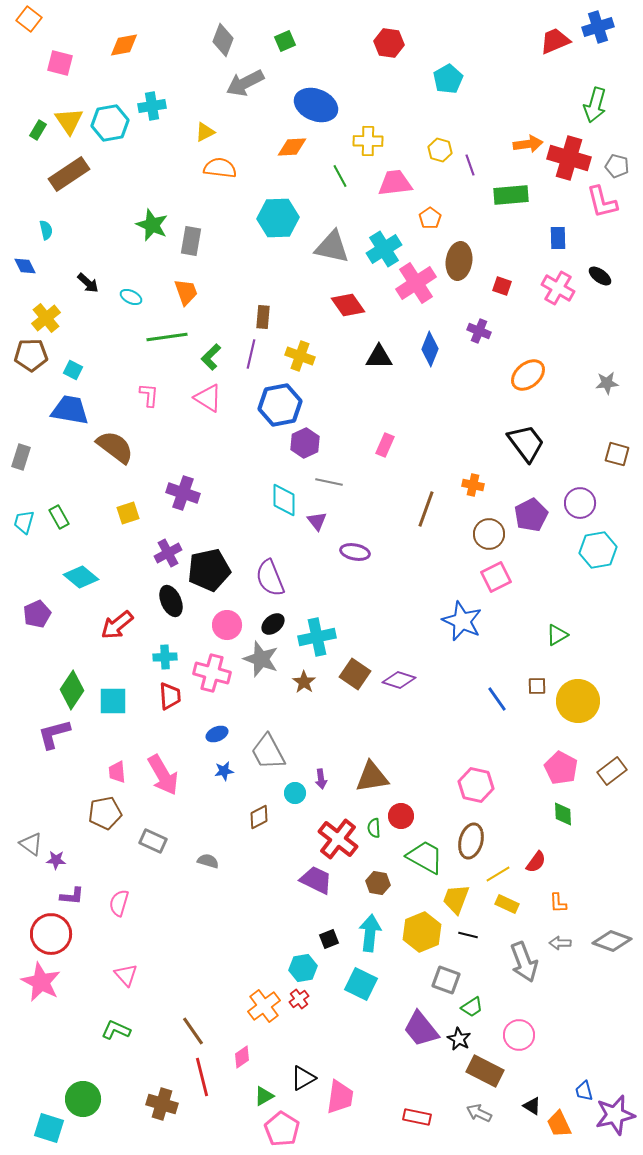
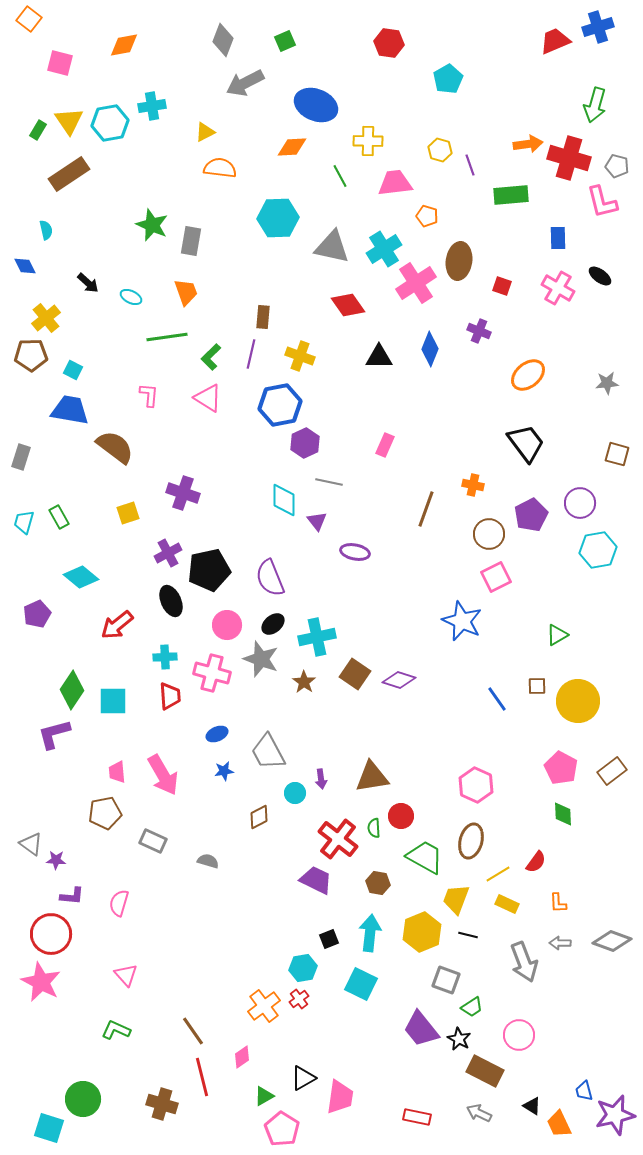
orange pentagon at (430, 218): moved 3 px left, 2 px up; rotated 20 degrees counterclockwise
pink hexagon at (476, 785): rotated 12 degrees clockwise
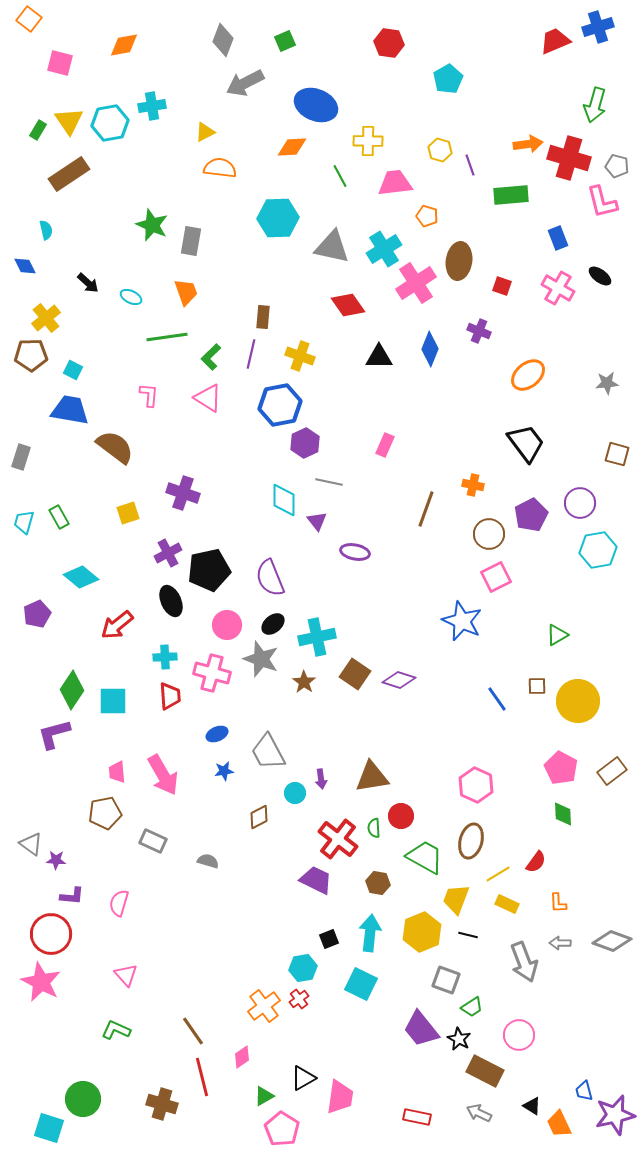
blue rectangle at (558, 238): rotated 20 degrees counterclockwise
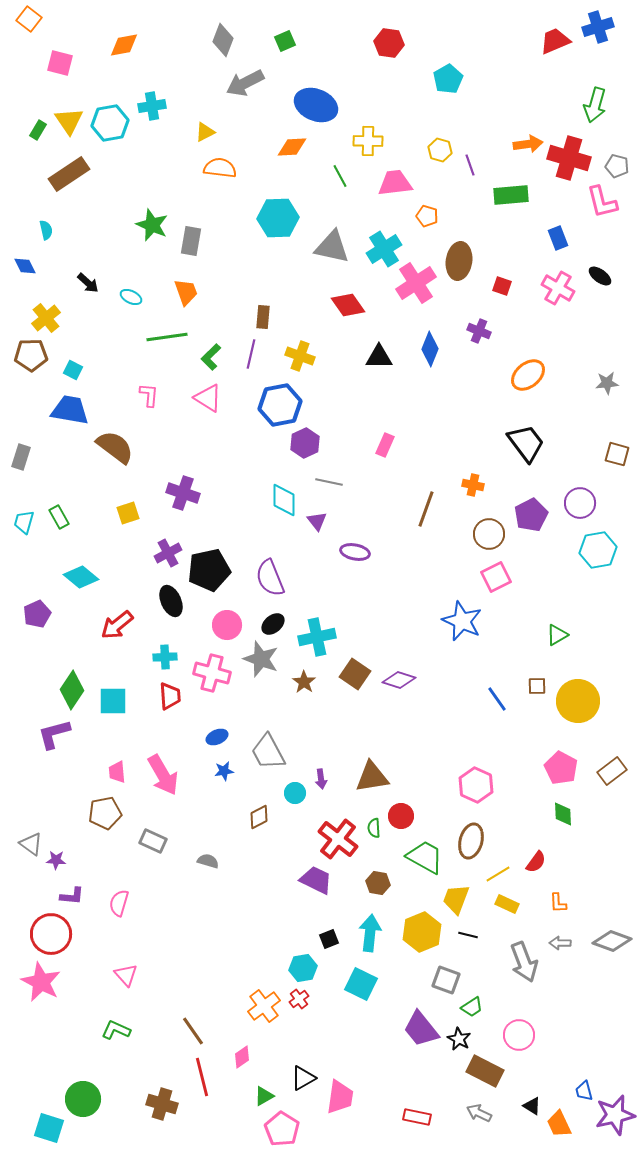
blue ellipse at (217, 734): moved 3 px down
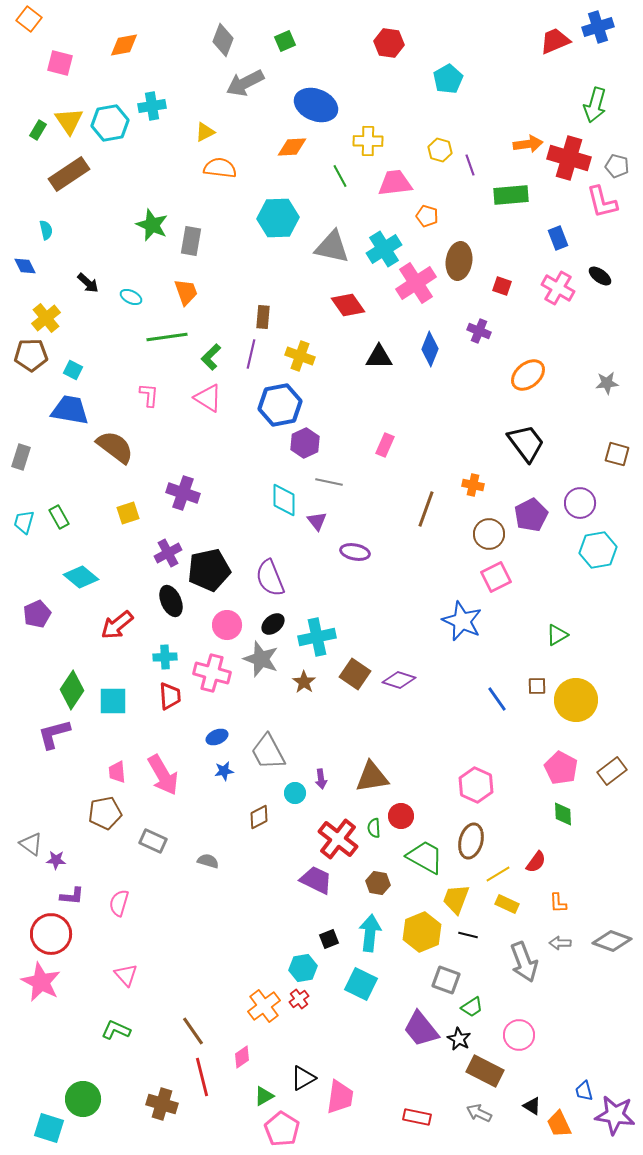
yellow circle at (578, 701): moved 2 px left, 1 px up
purple star at (615, 1115): rotated 21 degrees clockwise
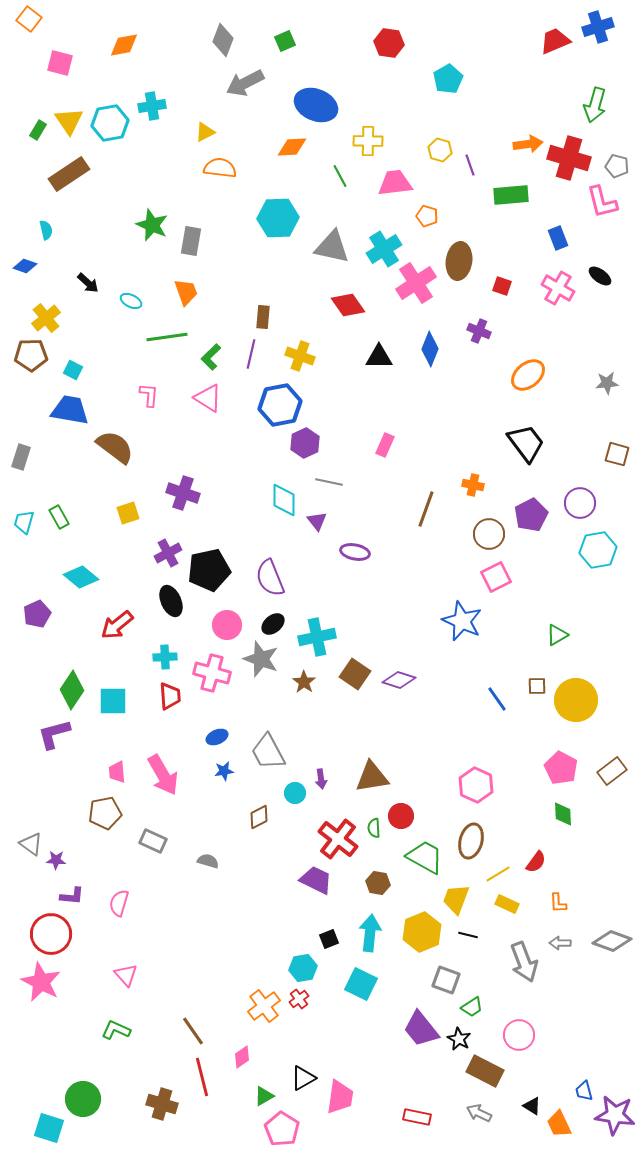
blue diamond at (25, 266): rotated 45 degrees counterclockwise
cyan ellipse at (131, 297): moved 4 px down
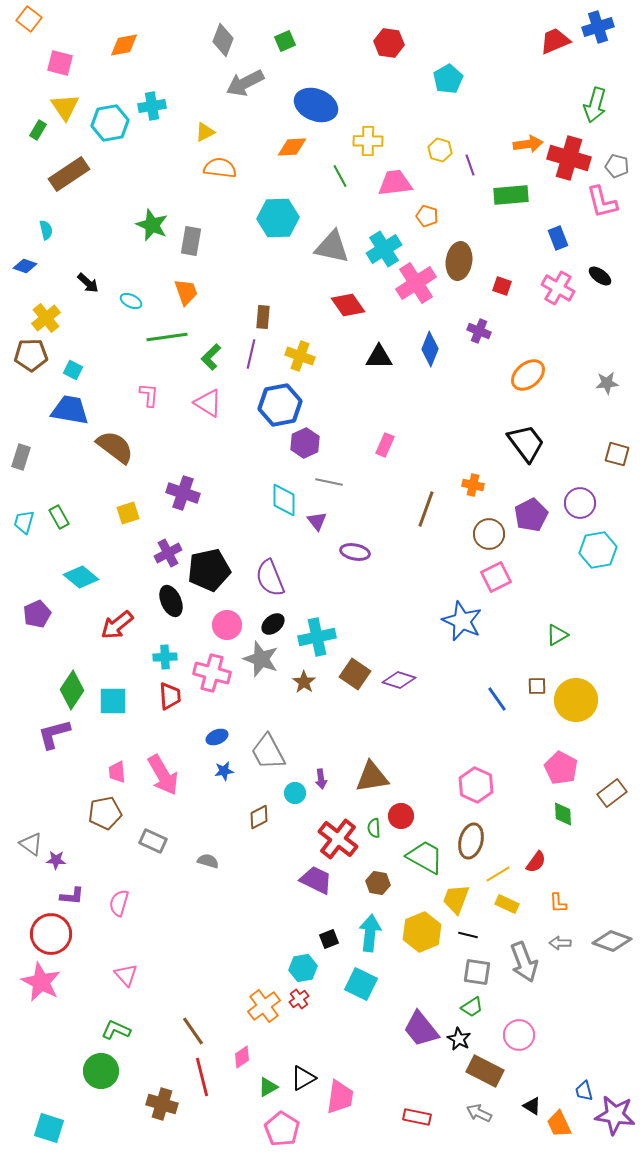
yellow triangle at (69, 121): moved 4 px left, 14 px up
pink triangle at (208, 398): moved 5 px down
brown rectangle at (612, 771): moved 22 px down
gray square at (446, 980): moved 31 px right, 8 px up; rotated 12 degrees counterclockwise
green triangle at (264, 1096): moved 4 px right, 9 px up
green circle at (83, 1099): moved 18 px right, 28 px up
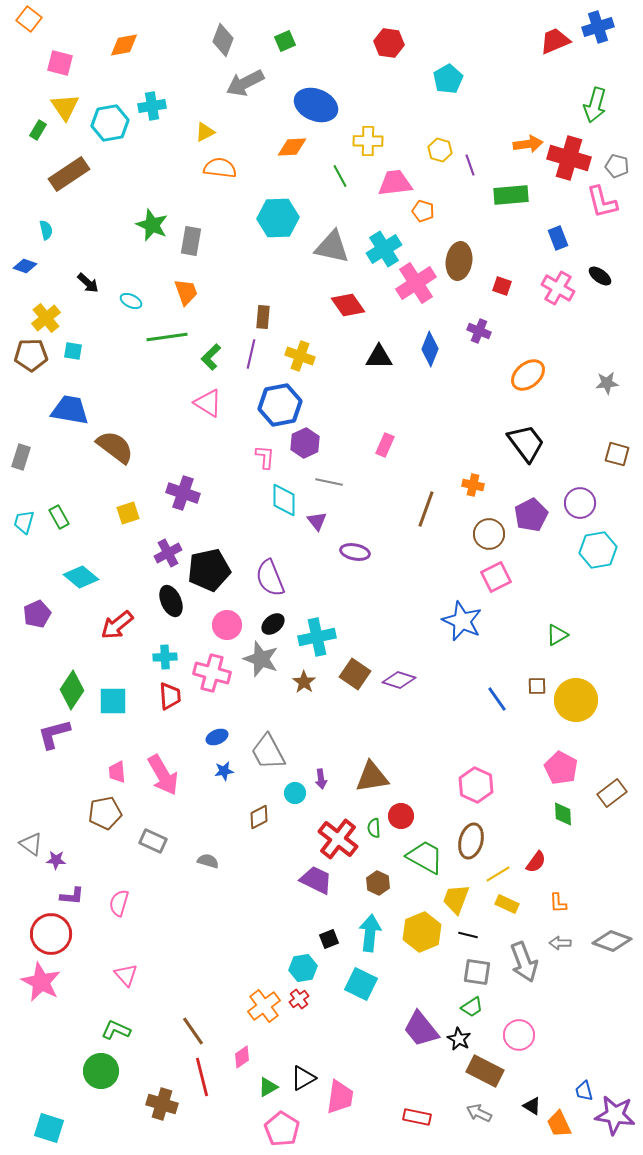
orange pentagon at (427, 216): moved 4 px left, 5 px up
cyan square at (73, 370): moved 19 px up; rotated 18 degrees counterclockwise
pink L-shape at (149, 395): moved 116 px right, 62 px down
brown hexagon at (378, 883): rotated 15 degrees clockwise
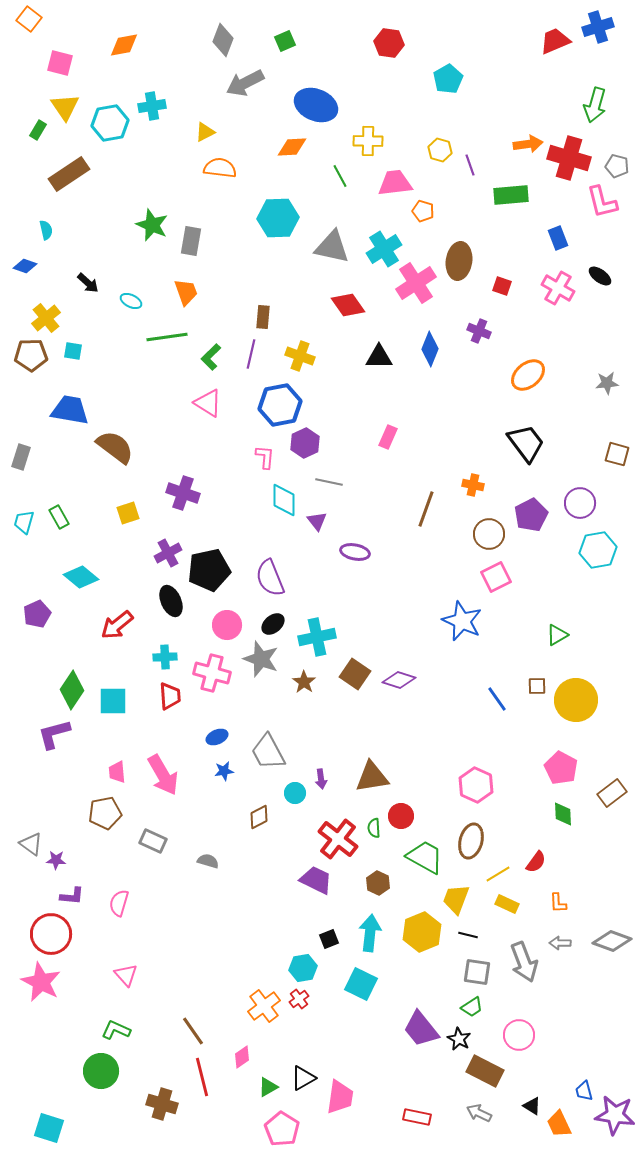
pink rectangle at (385, 445): moved 3 px right, 8 px up
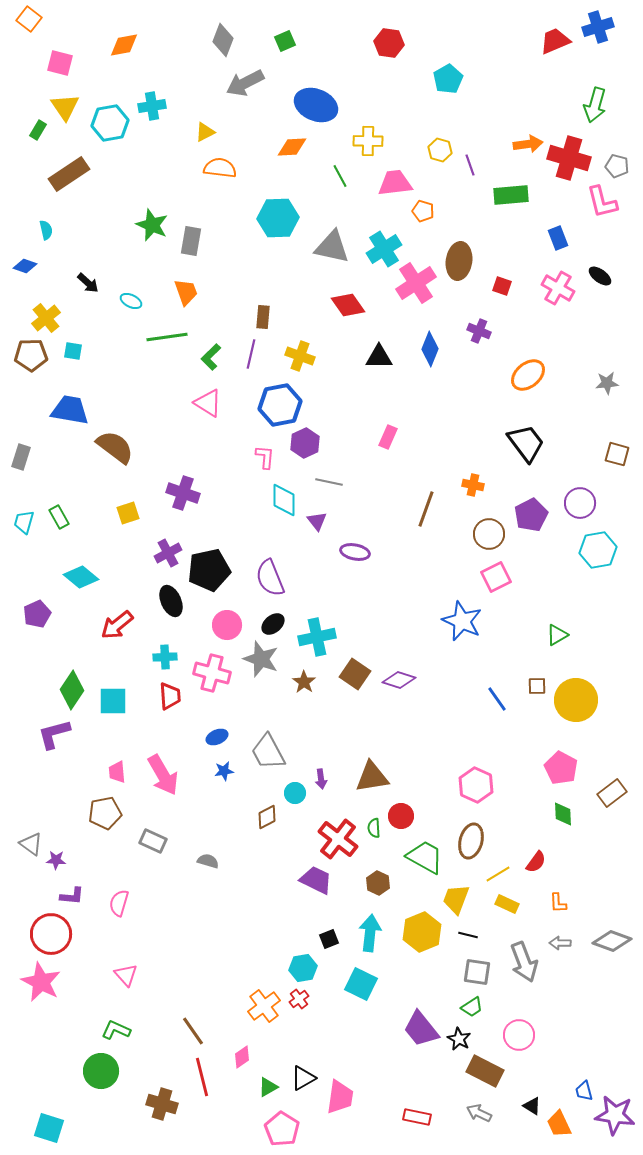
brown diamond at (259, 817): moved 8 px right
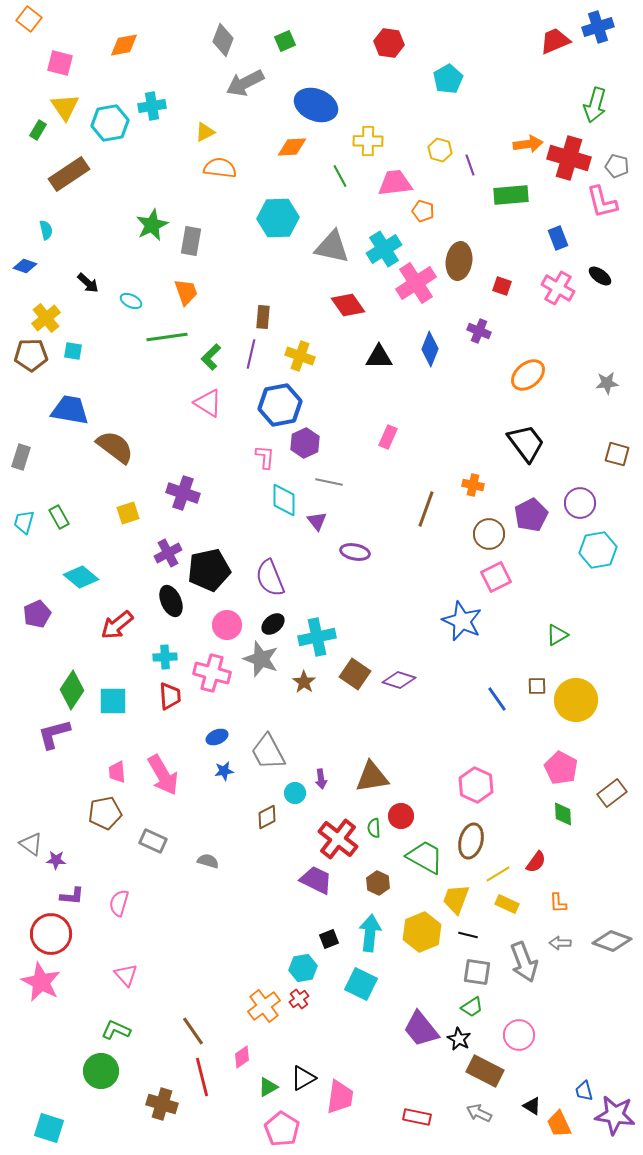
green star at (152, 225): rotated 24 degrees clockwise
